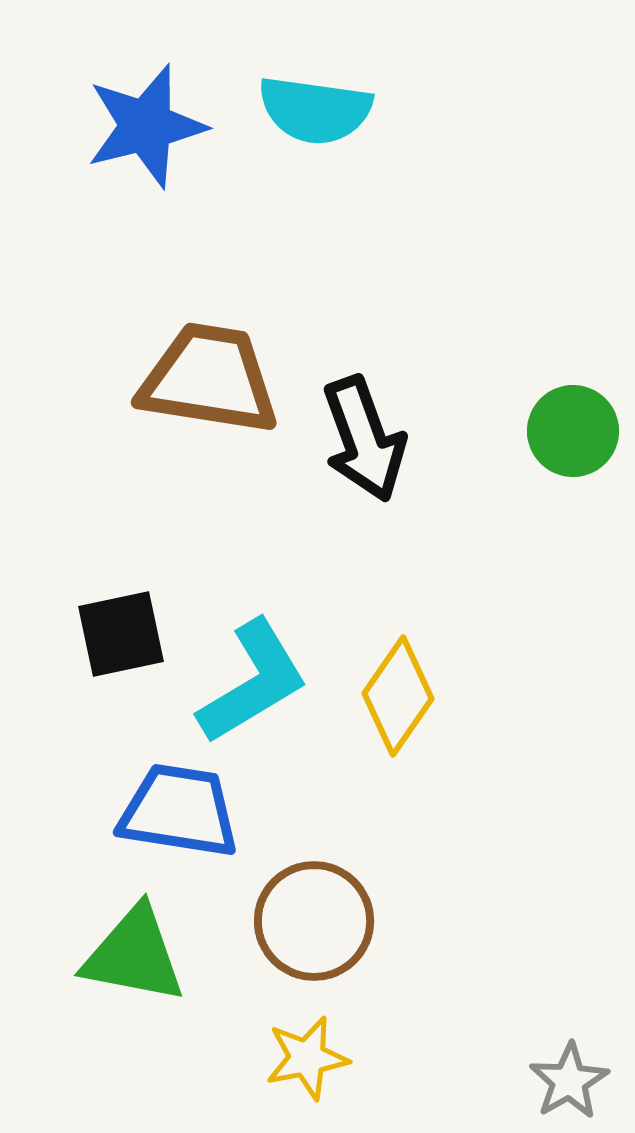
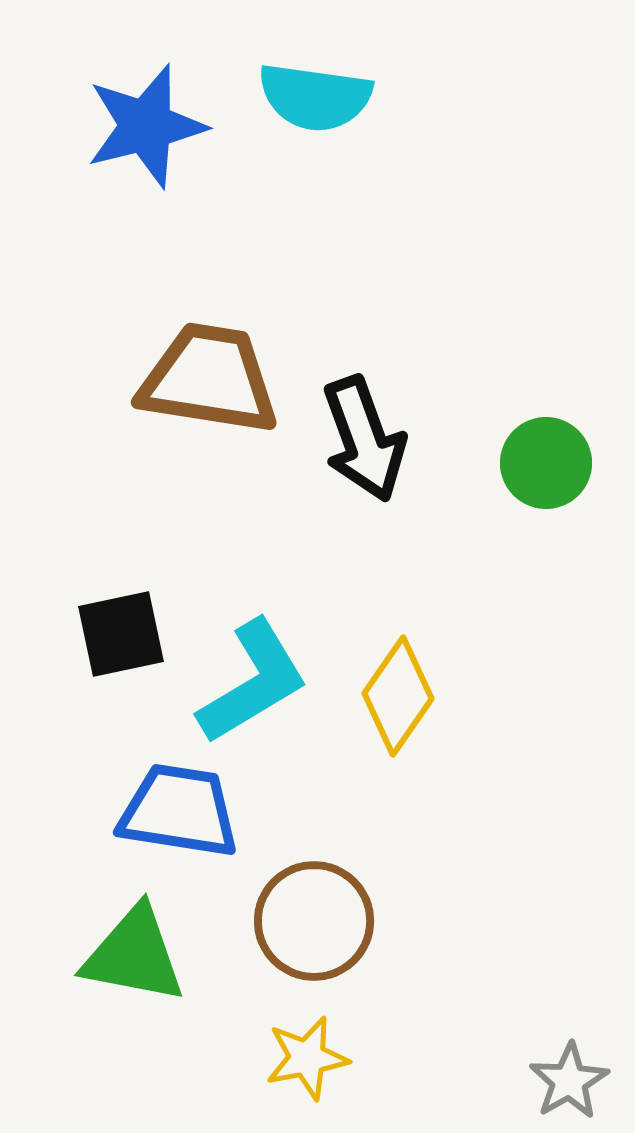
cyan semicircle: moved 13 px up
green circle: moved 27 px left, 32 px down
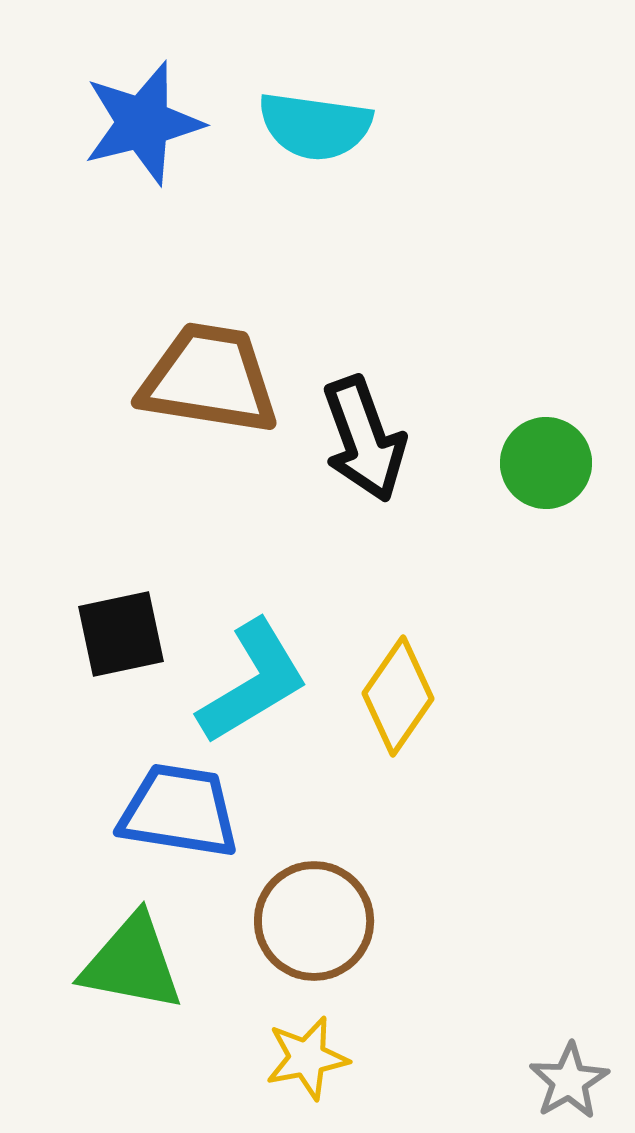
cyan semicircle: moved 29 px down
blue star: moved 3 px left, 3 px up
green triangle: moved 2 px left, 8 px down
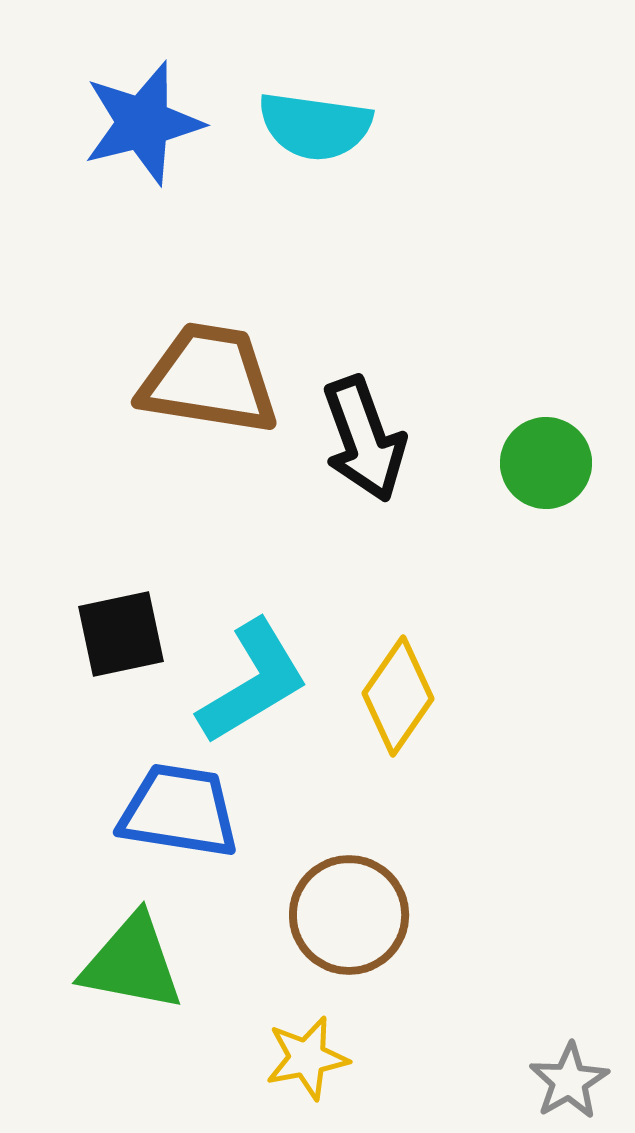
brown circle: moved 35 px right, 6 px up
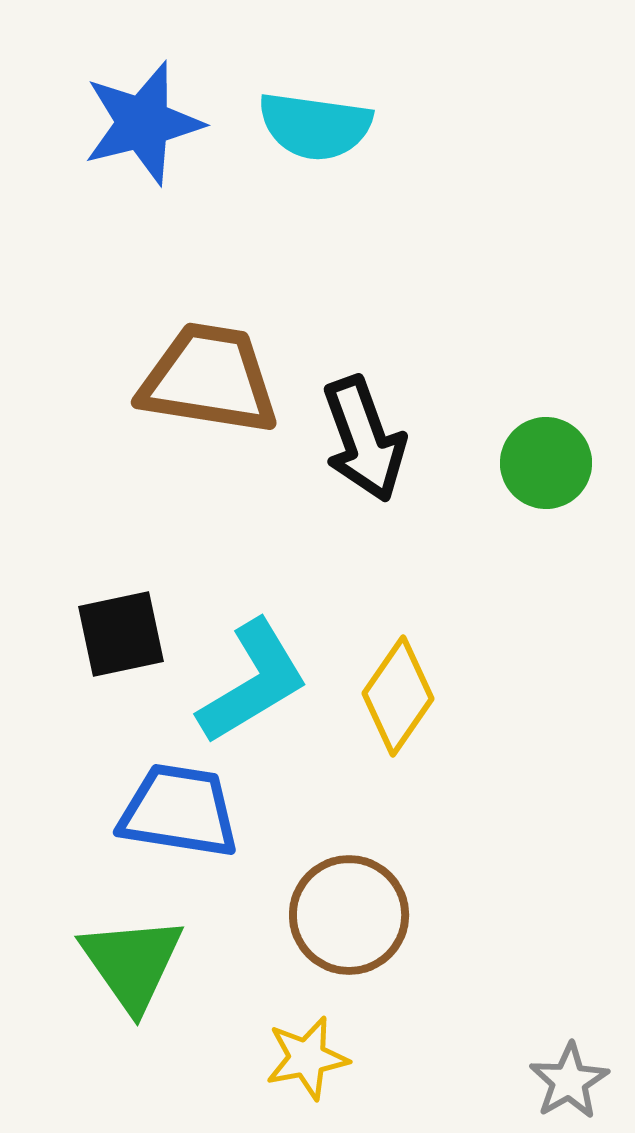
green triangle: rotated 44 degrees clockwise
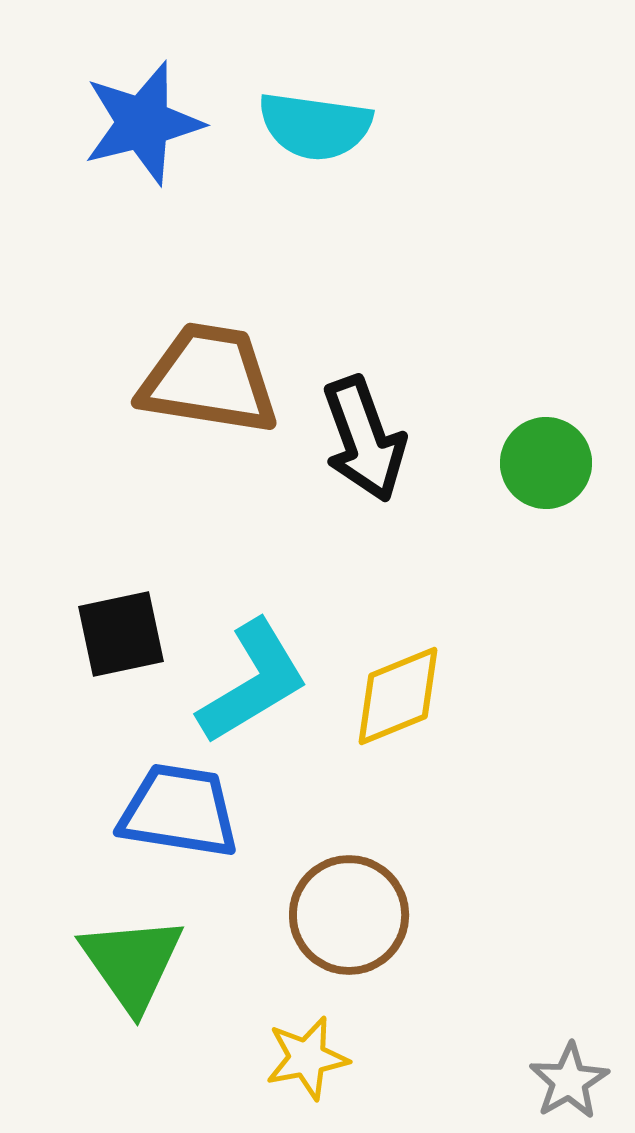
yellow diamond: rotated 33 degrees clockwise
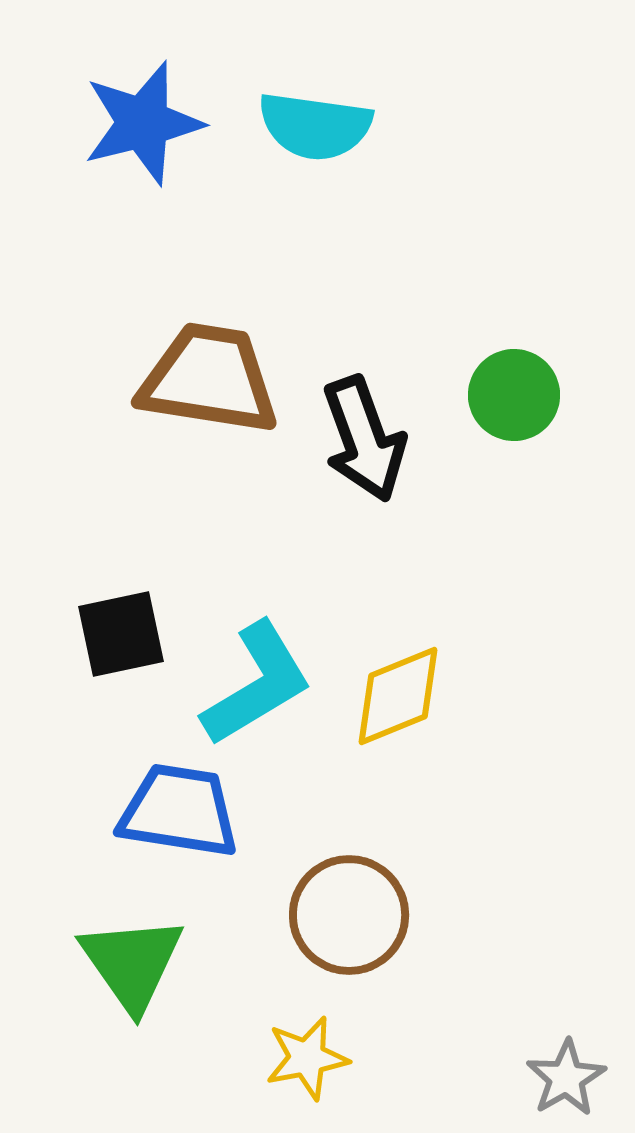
green circle: moved 32 px left, 68 px up
cyan L-shape: moved 4 px right, 2 px down
gray star: moved 3 px left, 3 px up
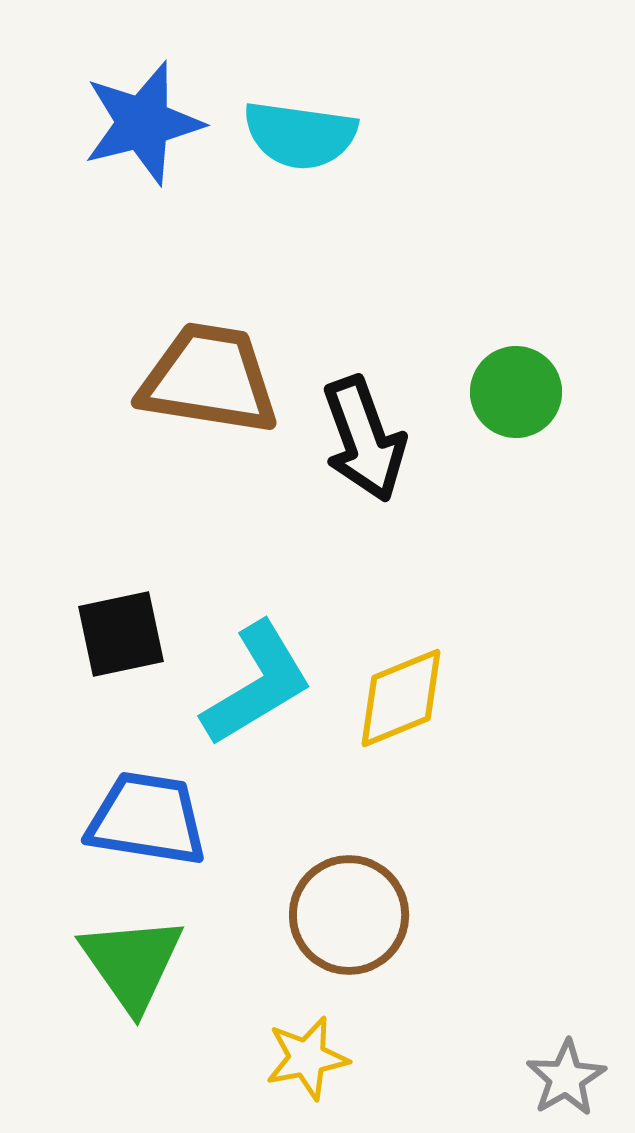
cyan semicircle: moved 15 px left, 9 px down
green circle: moved 2 px right, 3 px up
yellow diamond: moved 3 px right, 2 px down
blue trapezoid: moved 32 px left, 8 px down
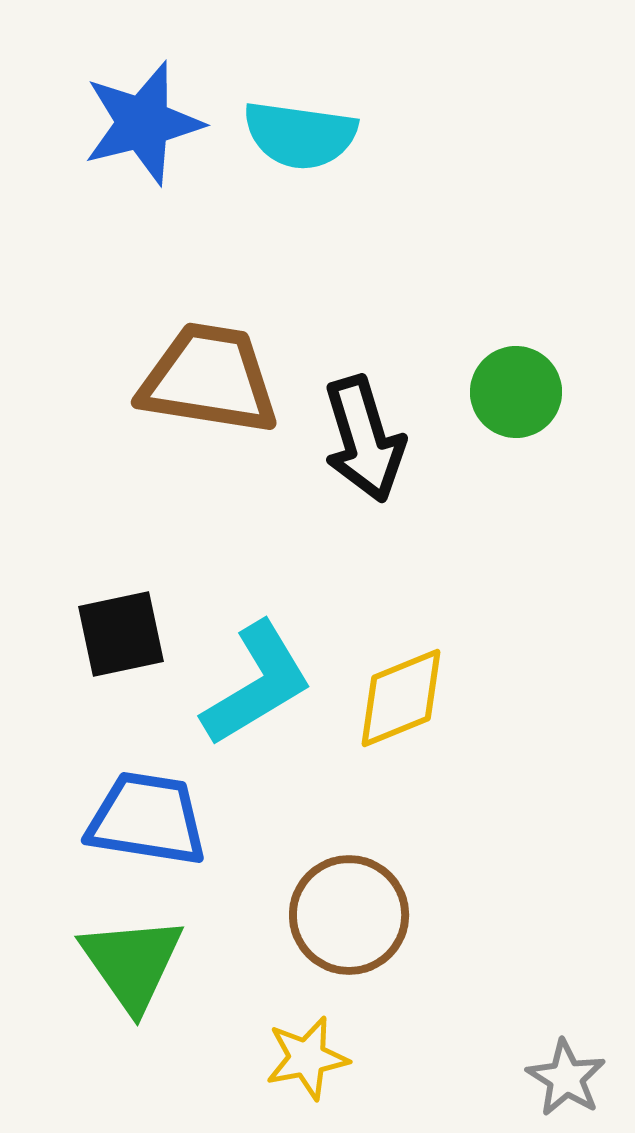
black arrow: rotated 3 degrees clockwise
gray star: rotated 10 degrees counterclockwise
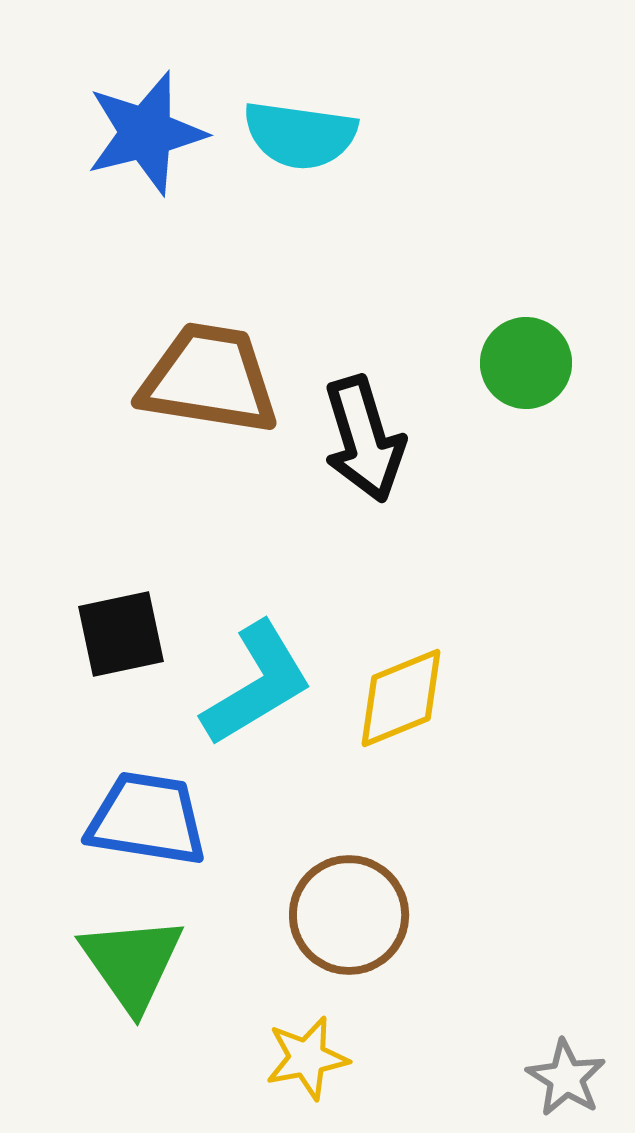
blue star: moved 3 px right, 10 px down
green circle: moved 10 px right, 29 px up
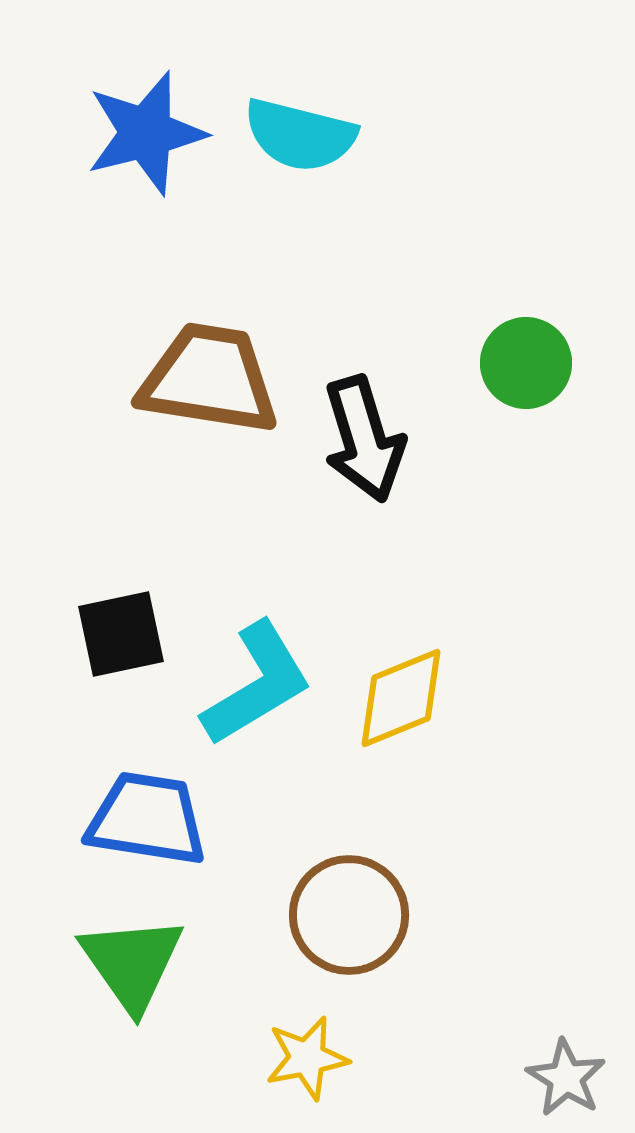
cyan semicircle: rotated 6 degrees clockwise
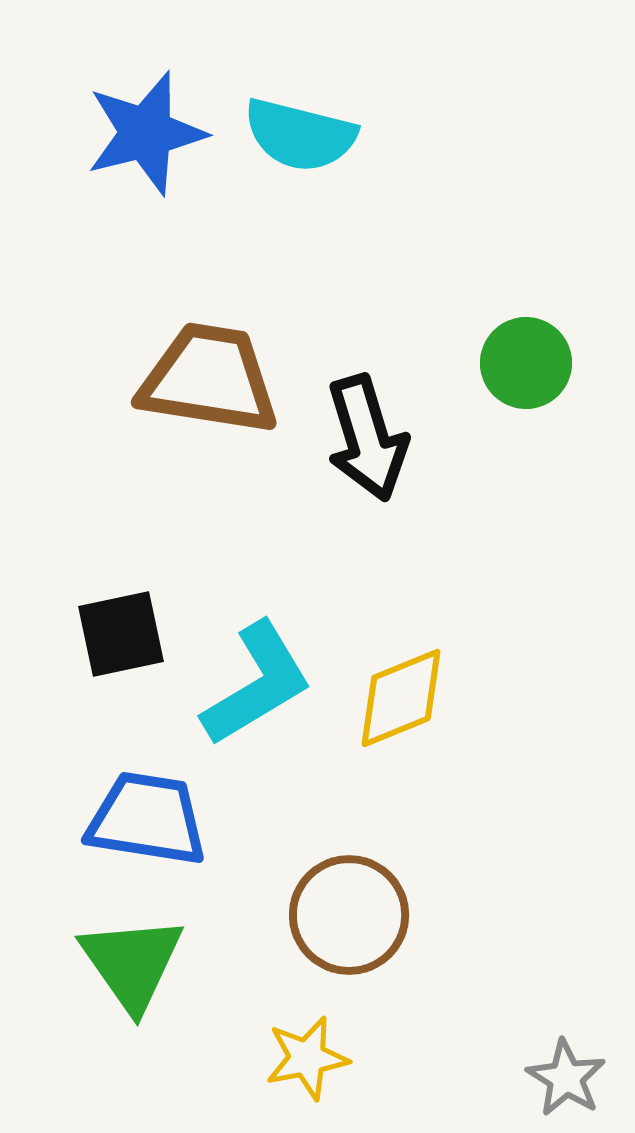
black arrow: moved 3 px right, 1 px up
